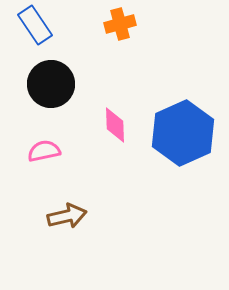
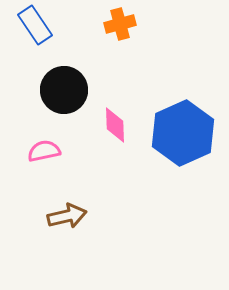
black circle: moved 13 px right, 6 px down
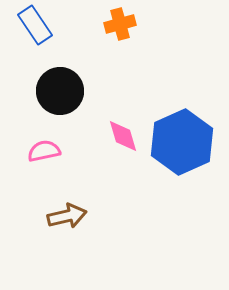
black circle: moved 4 px left, 1 px down
pink diamond: moved 8 px right, 11 px down; rotated 15 degrees counterclockwise
blue hexagon: moved 1 px left, 9 px down
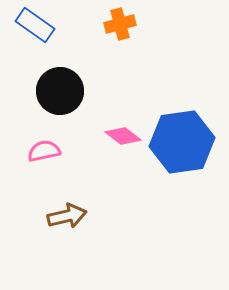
blue rectangle: rotated 21 degrees counterclockwise
pink diamond: rotated 36 degrees counterclockwise
blue hexagon: rotated 16 degrees clockwise
